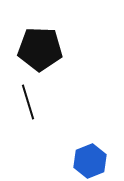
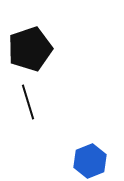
black pentagon: moved 10 px left; rotated 21 degrees counterclockwise
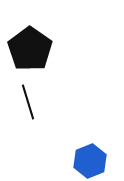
black pentagon: rotated 18 degrees counterclockwise
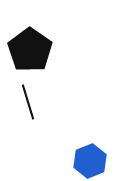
black pentagon: moved 1 px down
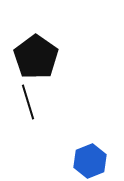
black pentagon: moved 6 px right, 7 px down
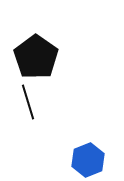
blue hexagon: moved 2 px left, 1 px up
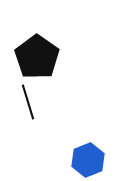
black pentagon: moved 1 px right
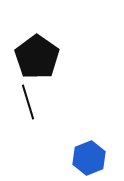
blue hexagon: moved 1 px right, 2 px up
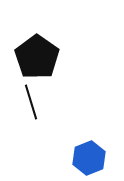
black line: moved 3 px right
